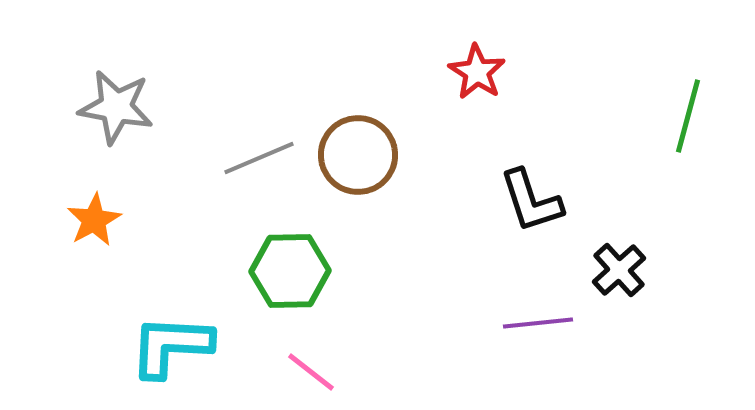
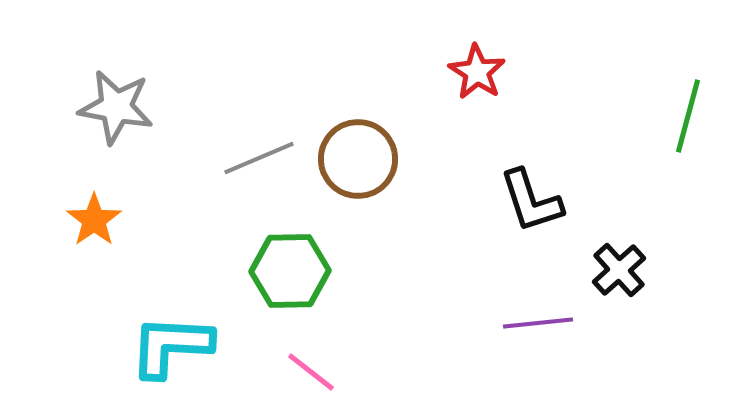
brown circle: moved 4 px down
orange star: rotated 6 degrees counterclockwise
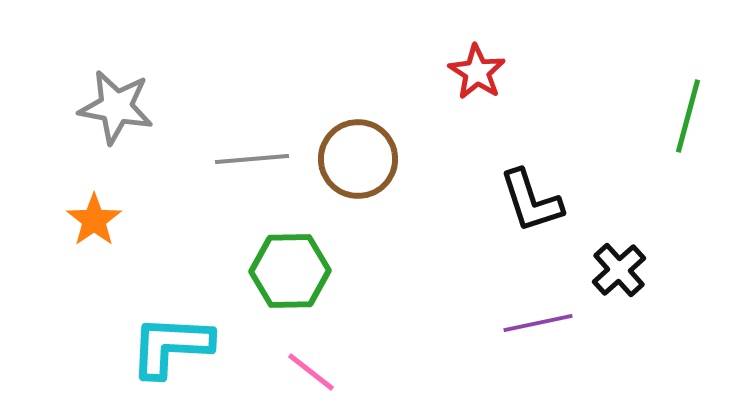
gray line: moved 7 px left, 1 px down; rotated 18 degrees clockwise
purple line: rotated 6 degrees counterclockwise
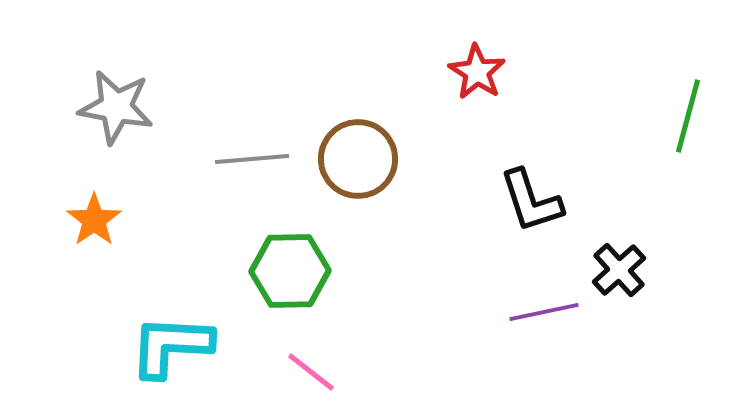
purple line: moved 6 px right, 11 px up
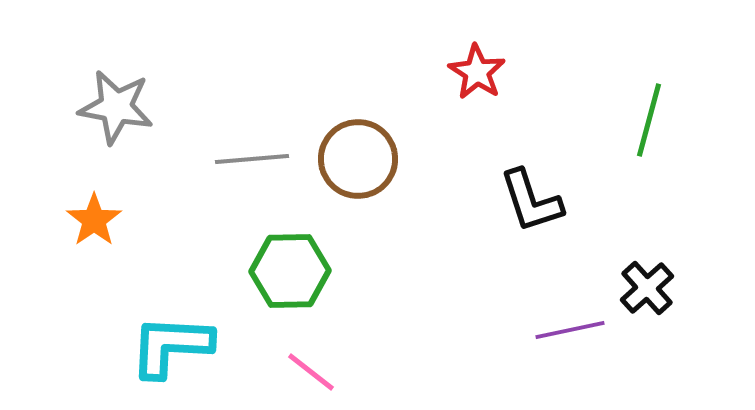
green line: moved 39 px left, 4 px down
black cross: moved 28 px right, 18 px down
purple line: moved 26 px right, 18 px down
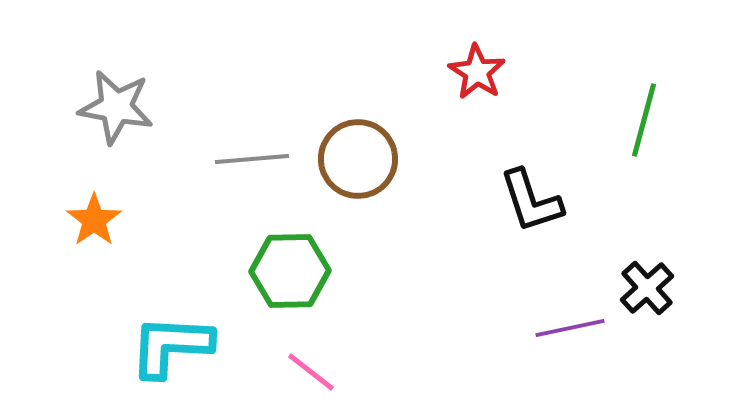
green line: moved 5 px left
purple line: moved 2 px up
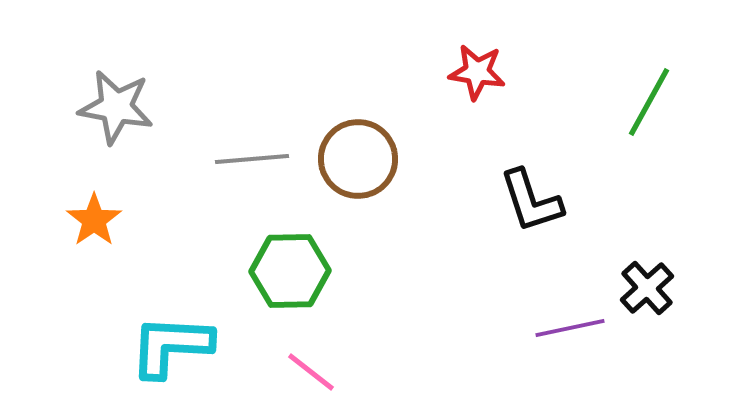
red star: rotated 24 degrees counterclockwise
green line: moved 5 px right, 18 px up; rotated 14 degrees clockwise
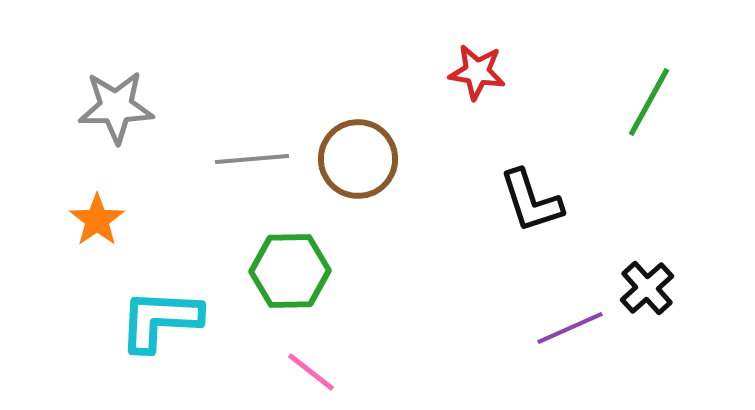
gray star: rotated 12 degrees counterclockwise
orange star: moved 3 px right
purple line: rotated 12 degrees counterclockwise
cyan L-shape: moved 11 px left, 26 px up
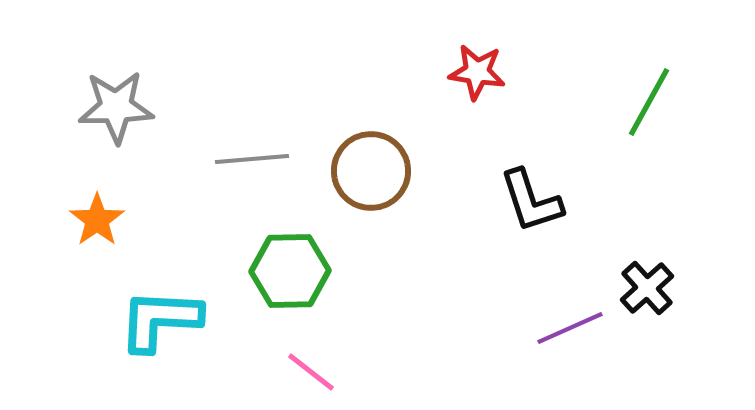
brown circle: moved 13 px right, 12 px down
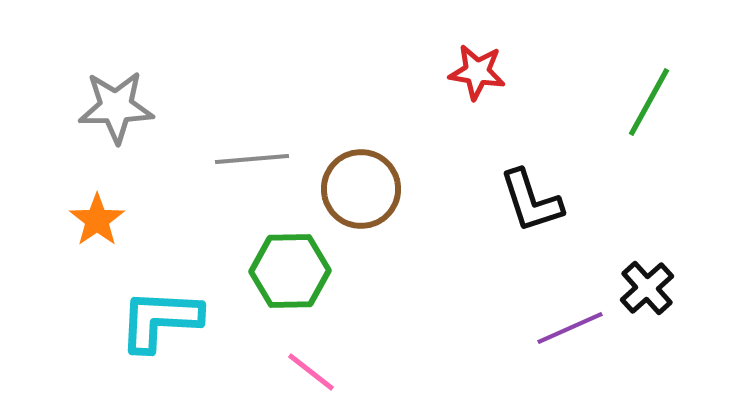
brown circle: moved 10 px left, 18 px down
